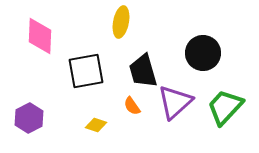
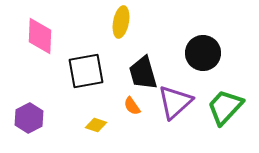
black trapezoid: moved 2 px down
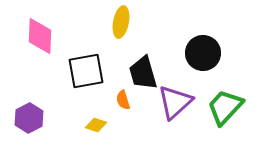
orange semicircle: moved 9 px left, 6 px up; rotated 18 degrees clockwise
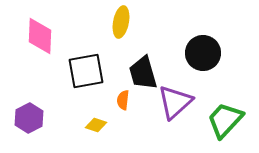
orange semicircle: rotated 24 degrees clockwise
green trapezoid: moved 13 px down
